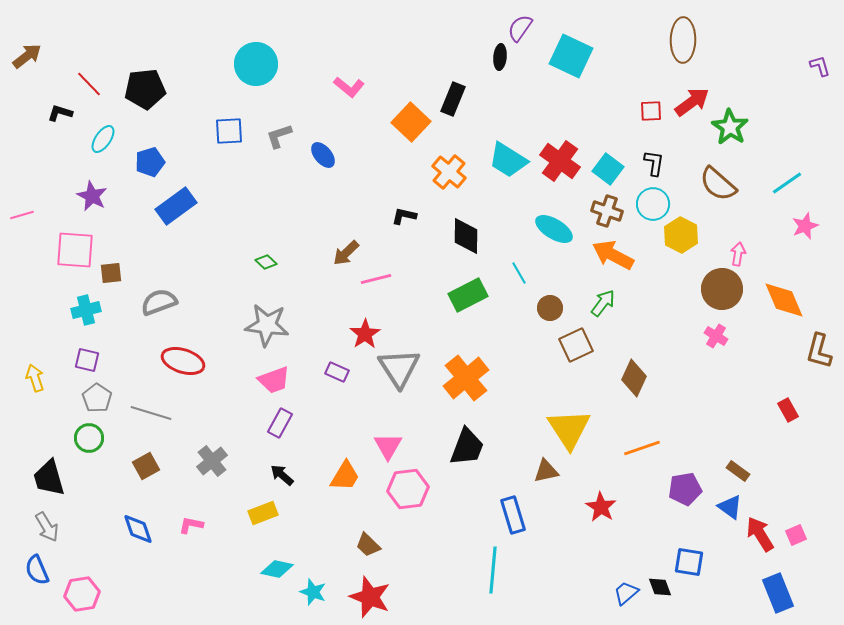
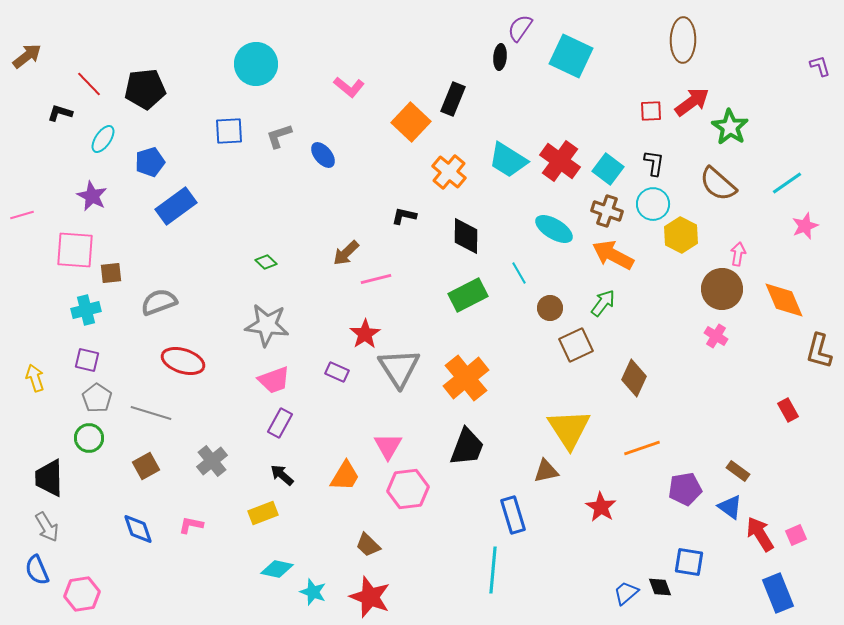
black trapezoid at (49, 478): rotated 15 degrees clockwise
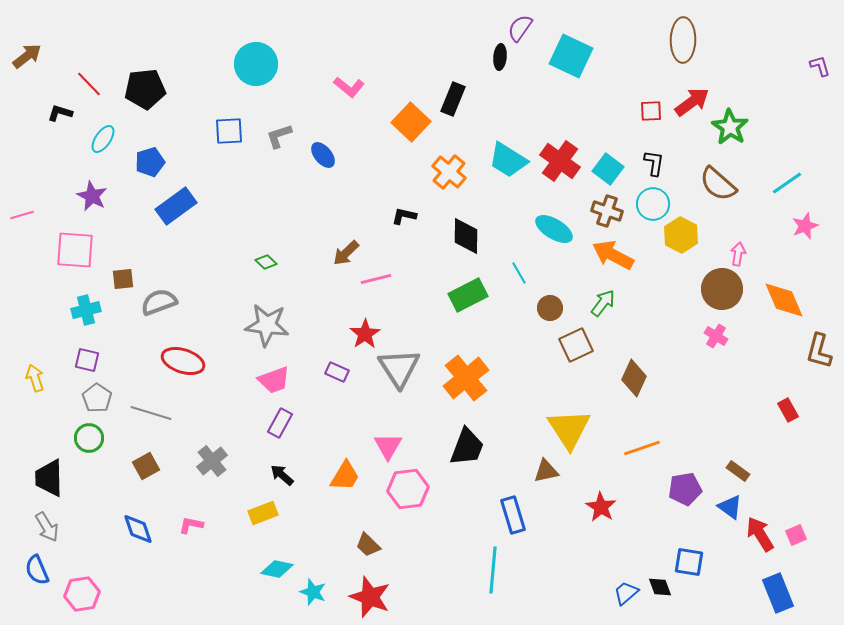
brown square at (111, 273): moved 12 px right, 6 px down
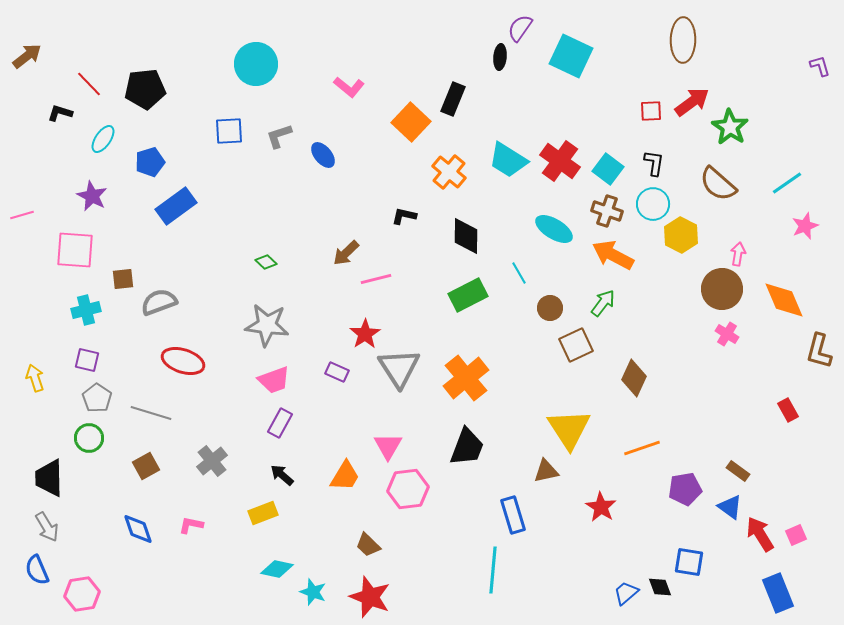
pink cross at (716, 336): moved 11 px right, 2 px up
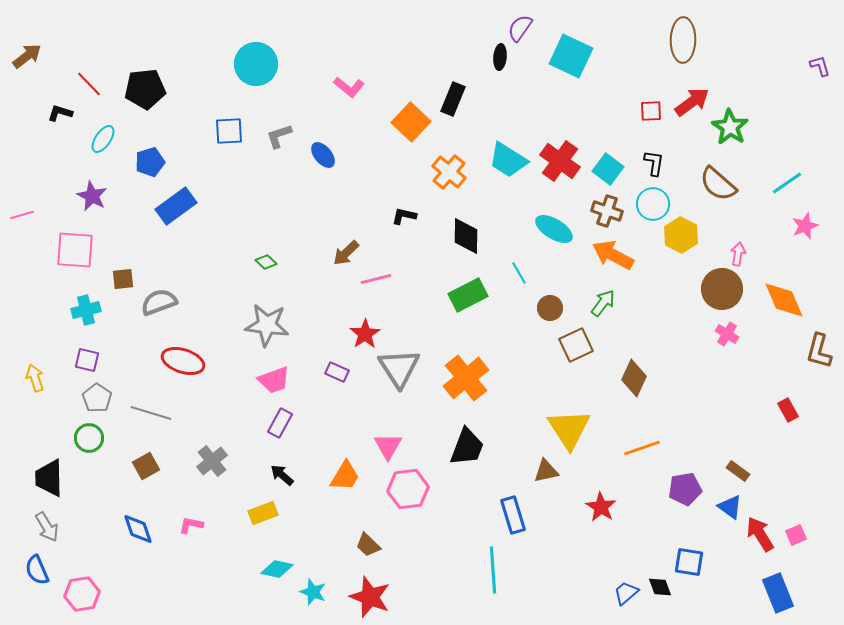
cyan line at (493, 570): rotated 9 degrees counterclockwise
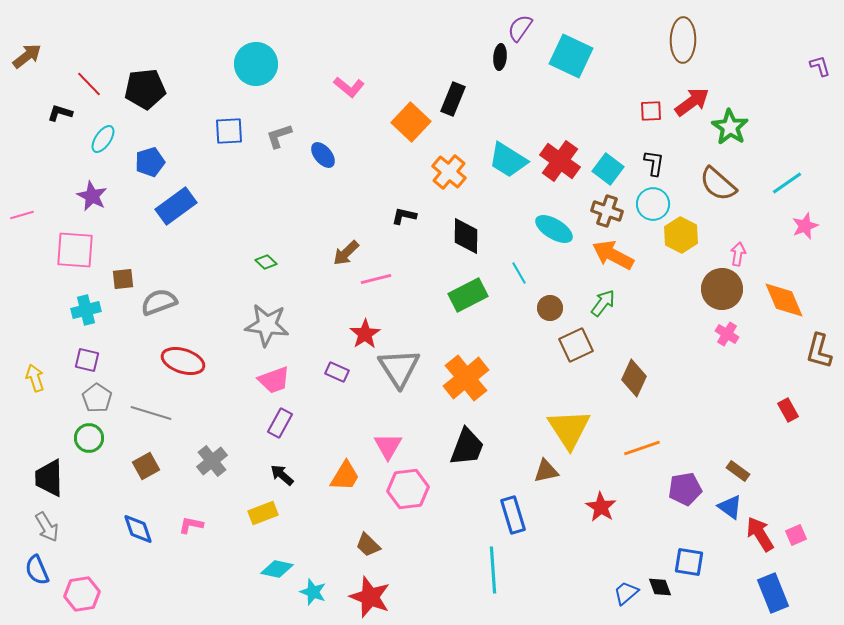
blue rectangle at (778, 593): moved 5 px left
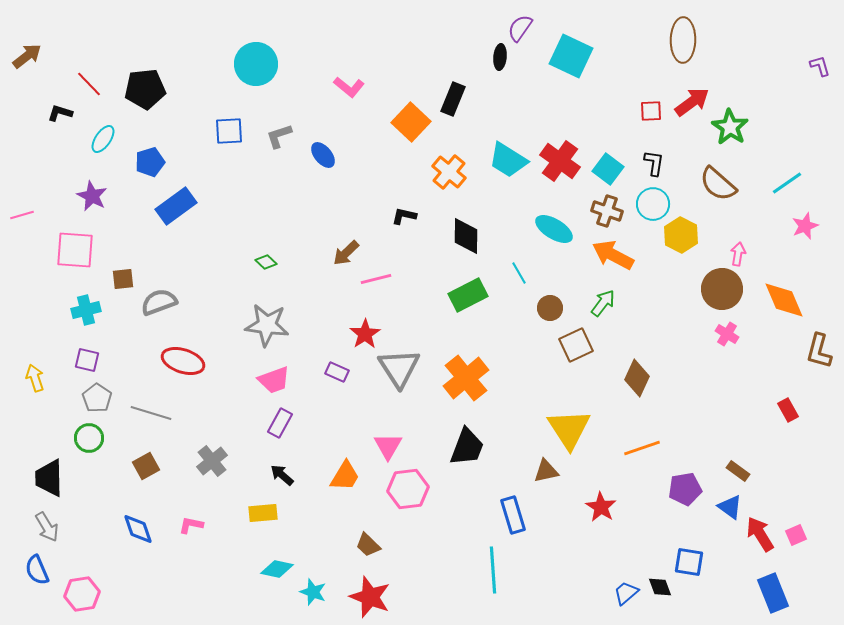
brown diamond at (634, 378): moved 3 px right
yellow rectangle at (263, 513): rotated 16 degrees clockwise
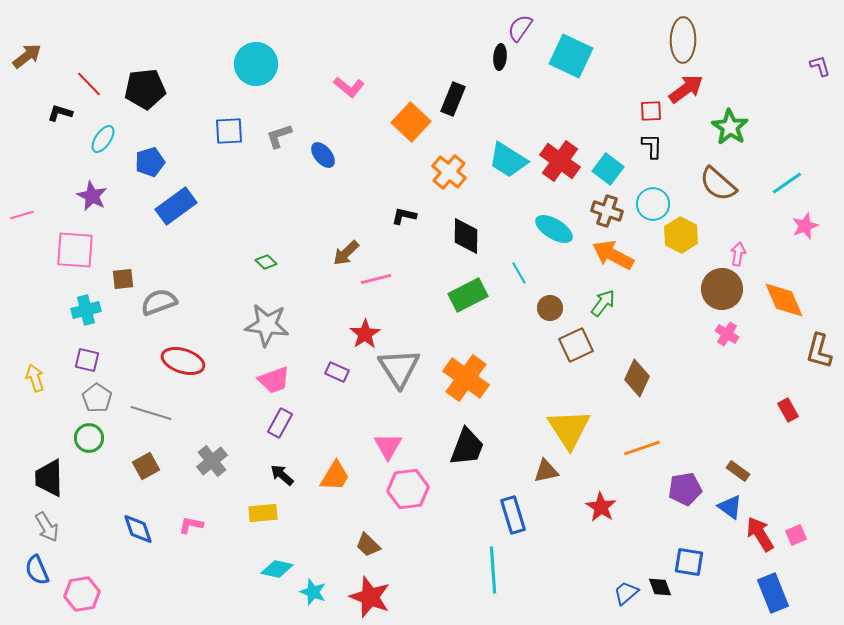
red arrow at (692, 102): moved 6 px left, 13 px up
black L-shape at (654, 163): moved 2 px left, 17 px up; rotated 8 degrees counterclockwise
orange cross at (466, 378): rotated 15 degrees counterclockwise
orange trapezoid at (345, 476): moved 10 px left
